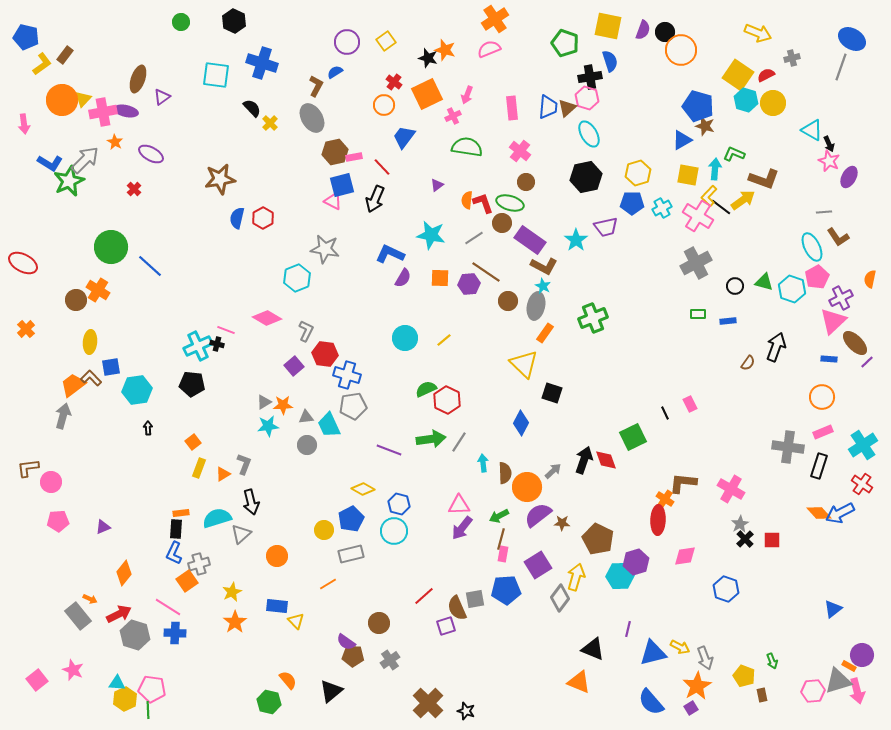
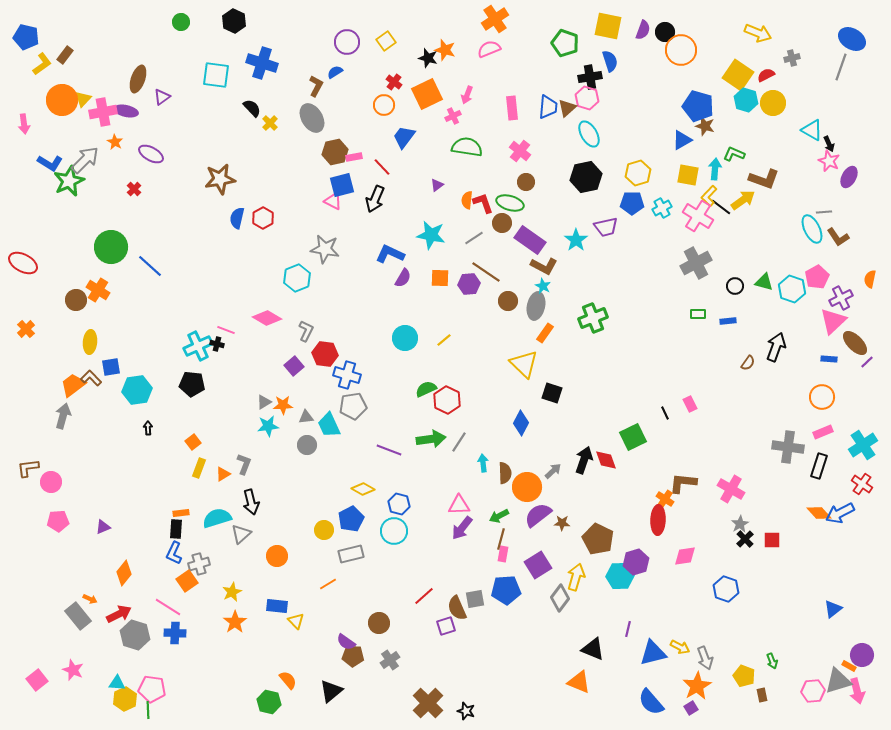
cyan ellipse at (812, 247): moved 18 px up
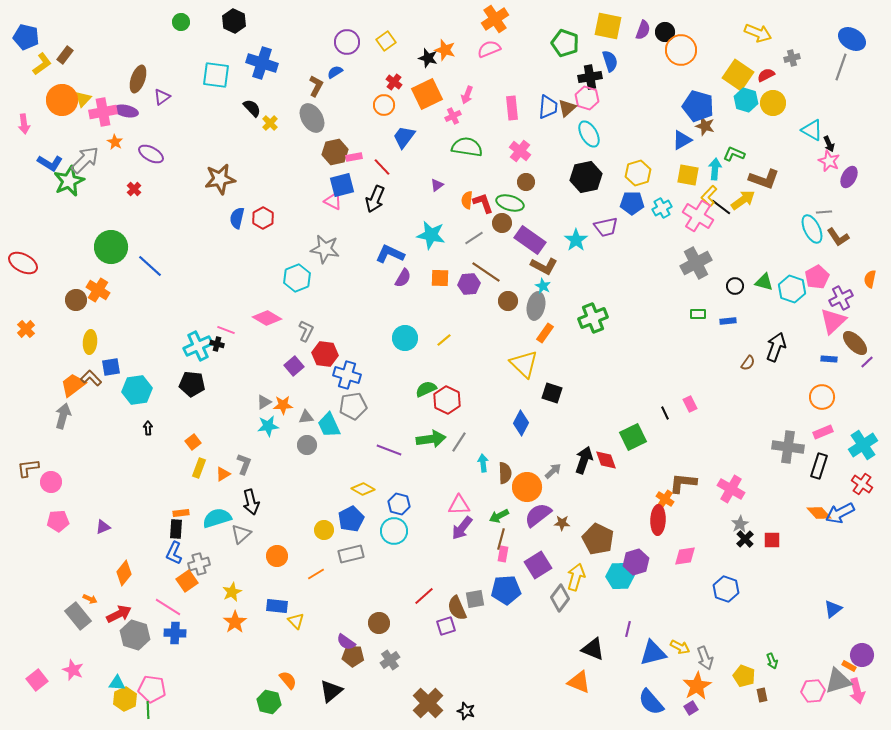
orange line at (328, 584): moved 12 px left, 10 px up
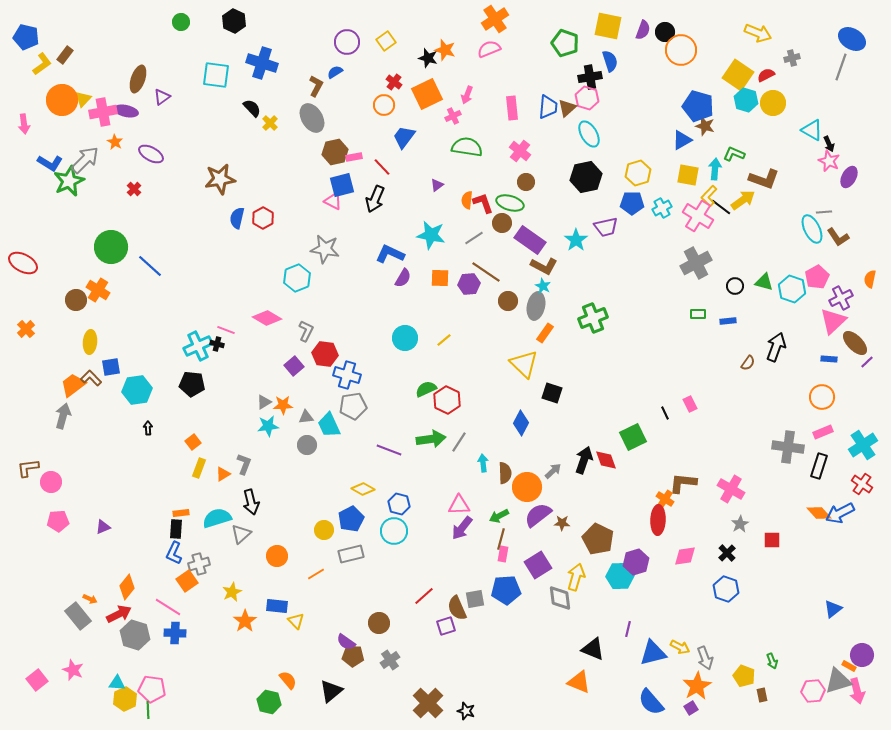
black cross at (745, 539): moved 18 px left, 14 px down
orange diamond at (124, 573): moved 3 px right, 14 px down
gray diamond at (560, 598): rotated 44 degrees counterclockwise
orange star at (235, 622): moved 10 px right, 1 px up
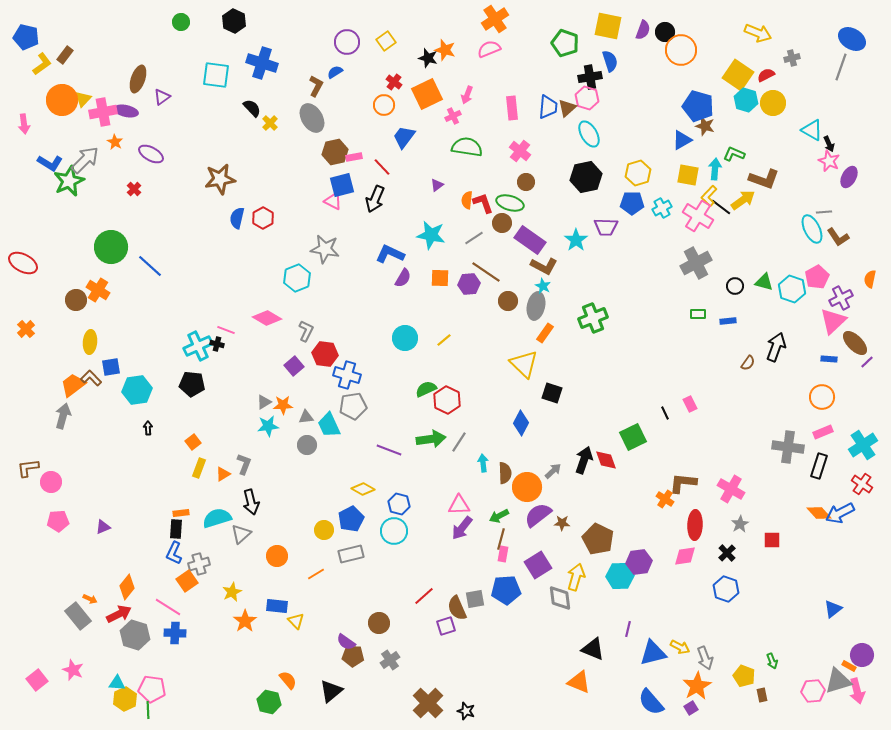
purple trapezoid at (606, 227): rotated 15 degrees clockwise
red ellipse at (658, 520): moved 37 px right, 5 px down
purple hexagon at (636, 562): moved 3 px right; rotated 10 degrees clockwise
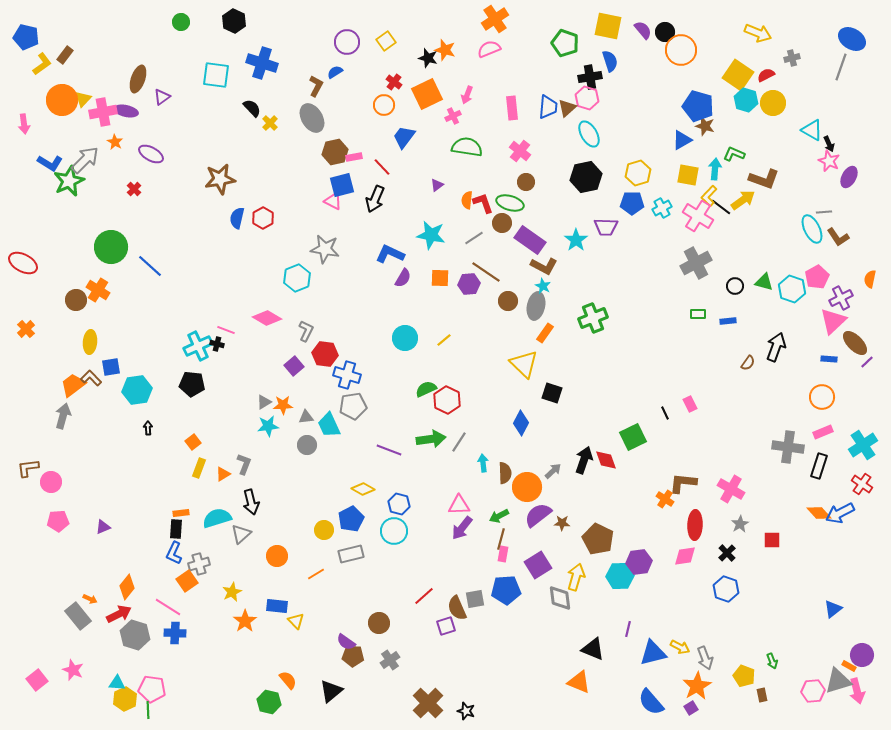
purple semicircle at (643, 30): rotated 60 degrees counterclockwise
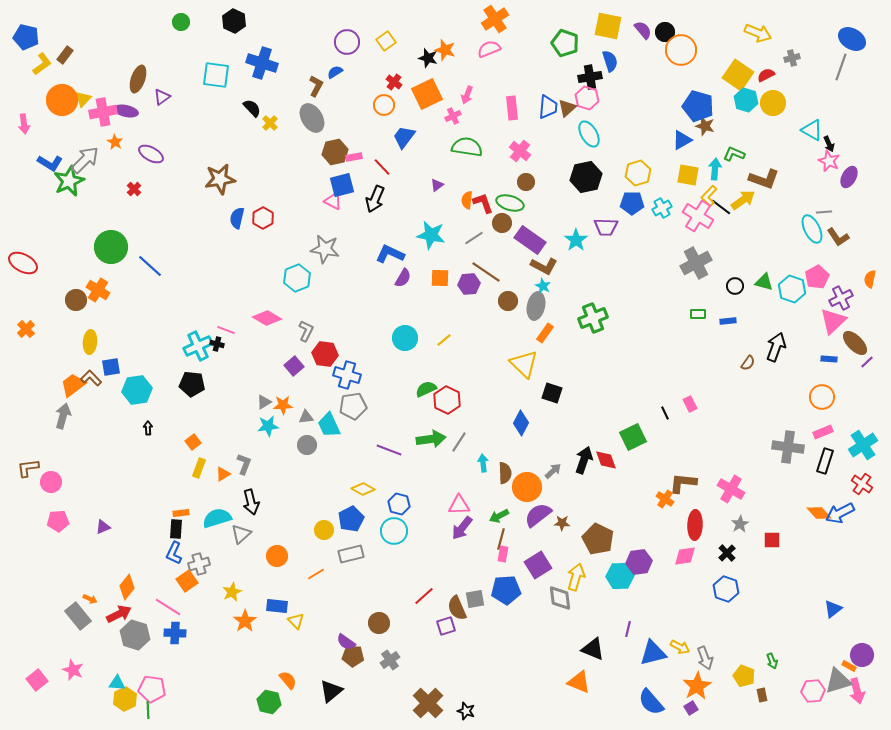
black rectangle at (819, 466): moved 6 px right, 5 px up
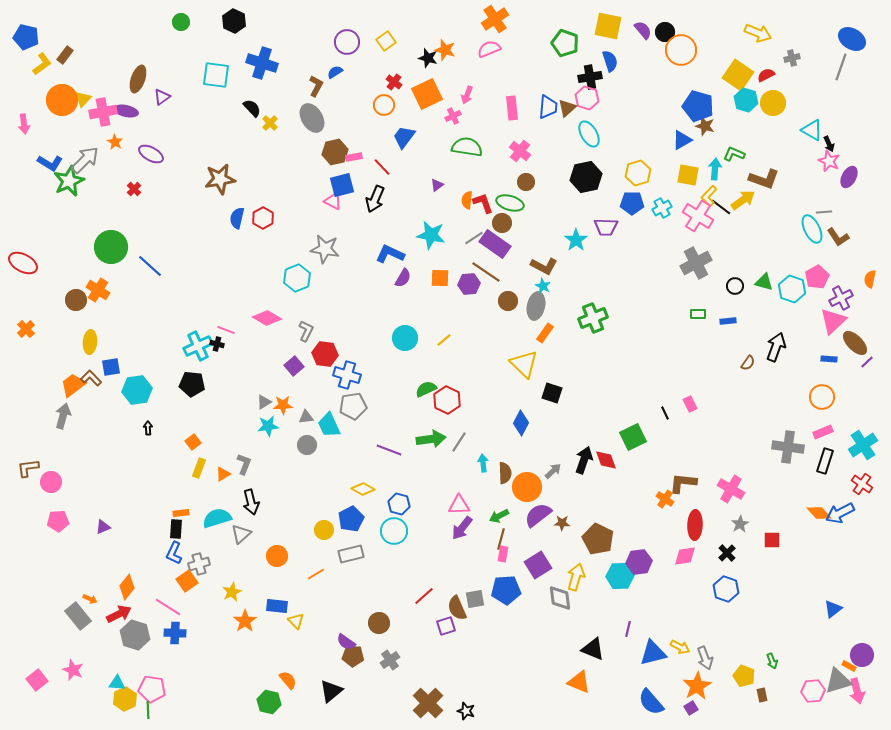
purple rectangle at (530, 240): moved 35 px left, 4 px down
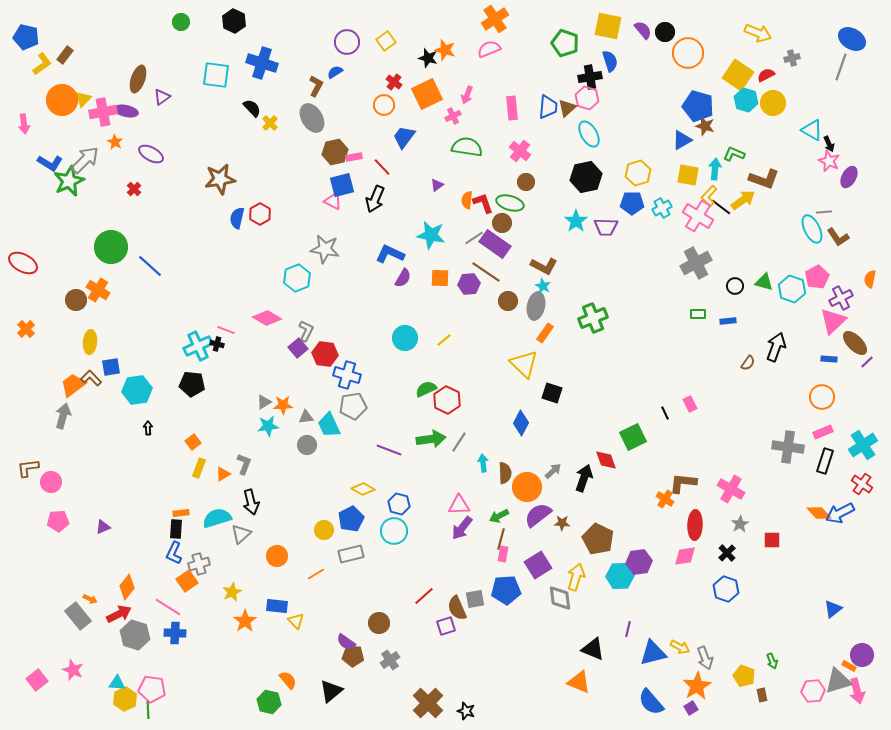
orange circle at (681, 50): moved 7 px right, 3 px down
red hexagon at (263, 218): moved 3 px left, 4 px up
cyan star at (576, 240): moved 19 px up
purple square at (294, 366): moved 4 px right, 18 px up
black arrow at (584, 460): moved 18 px down
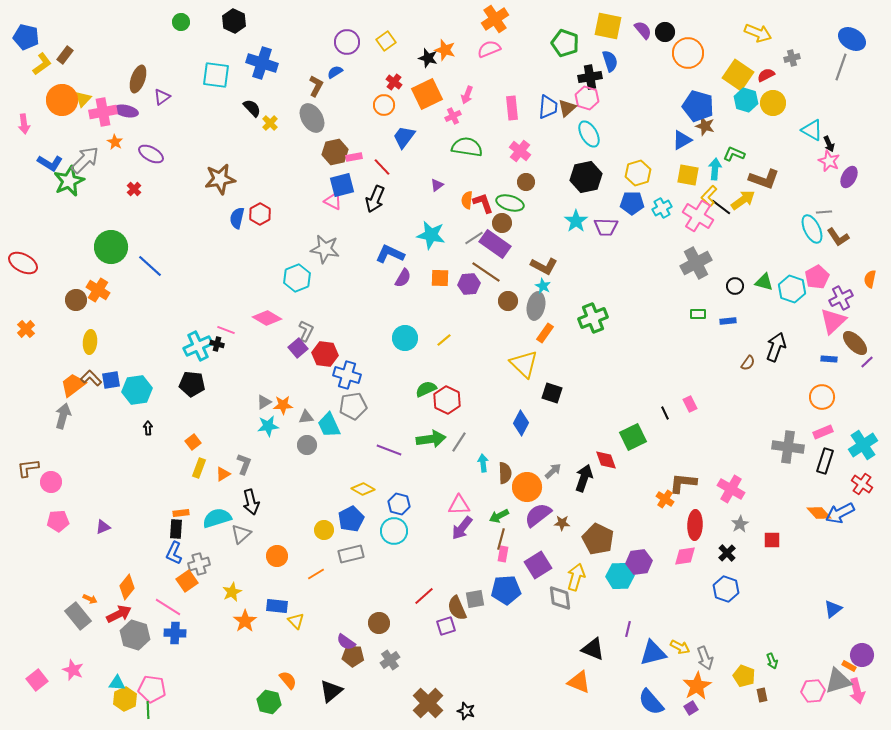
blue square at (111, 367): moved 13 px down
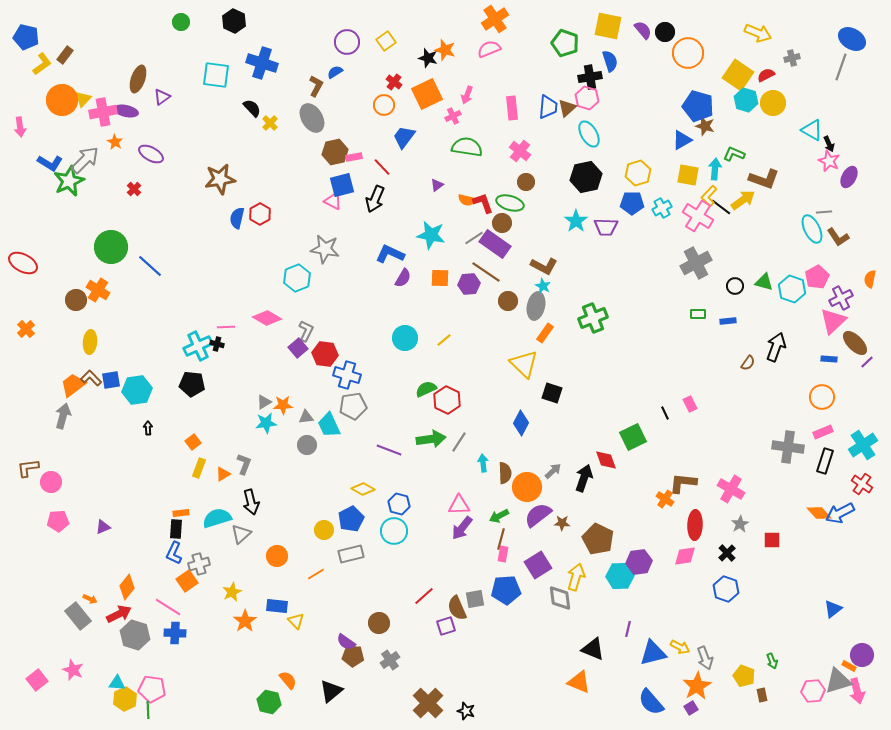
pink arrow at (24, 124): moved 4 px left, 3 px down
orange semicircle at (467, 200): rotated 84 degrees counterclockwise
pink line at (226, 330): moved 3 px up; rotated 24 degrees counterclockwise
cyan star at (268, 426): moved 2 px left, 3 px up
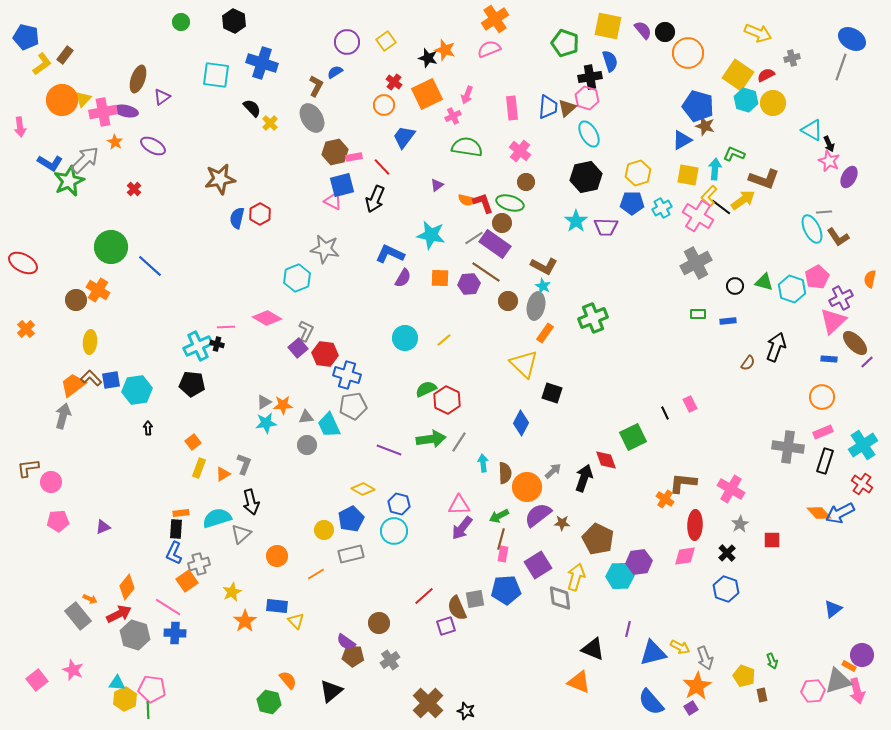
purple ellipse at (151, 154): moved 2 px right, 8 px up
